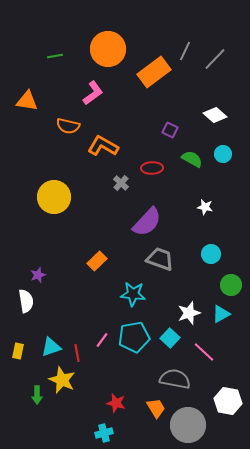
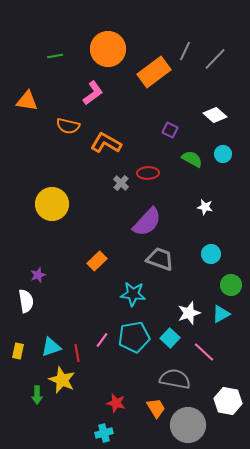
orange L-shape at (103, 146): moved 3 px right, 3 px up
red ellipse at (152, 168): moved 4 px left, 5 px down
yellow circle at (54, 197): moved 2 px left, 7 px down
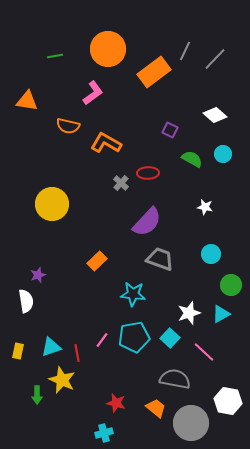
orange trapezoid at (156, 408): rotated 20 degrees counterclockwise
gray circle at (188, 425): moved 3 px right, 2 px up
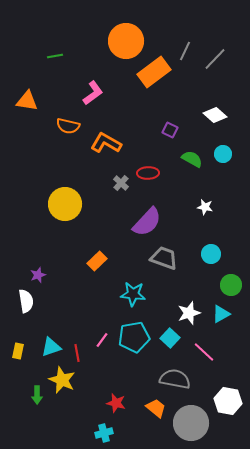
orange circle at (108, 49): moved 18 px right, 8 px up
yellow circle at (52, 204): moved 13 px right
gray trapezoid at (160, 259): moved 4 px right, 1 px up
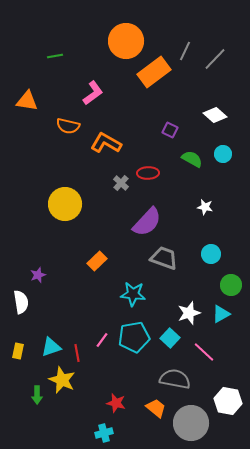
white semicircle at (26, 301): moved 5 px left, 1 px down
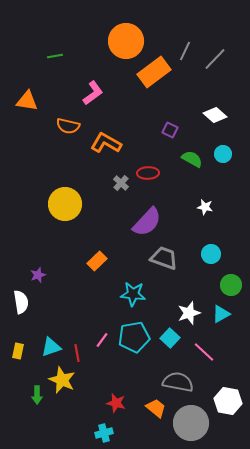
gray semicircle at (175, 379): moved 3 px right, 3 px down
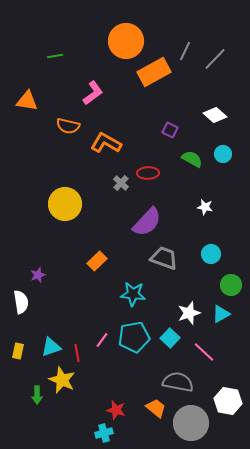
orange rectangle at (154, 72): rotated 8 degrees clockwise
red star at (116, 403): moved 7 px down
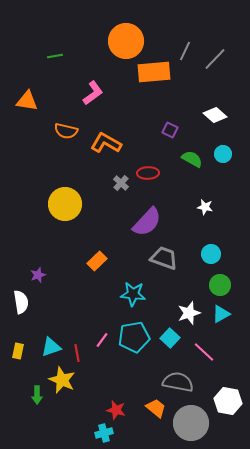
orange rectangle at (154, 72): rotated 24 degrees clockwise
orange semicircle at (68, 126): moved 2 px left, 5 px down
green circle at (231, 285): moved 11 px left
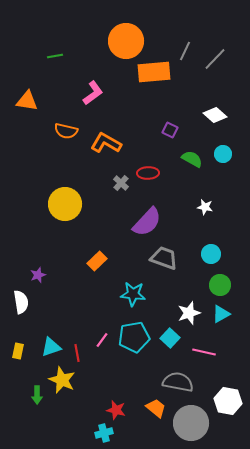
pink line at (204, 352): rotated 30 degrees counterclockwise
